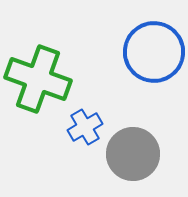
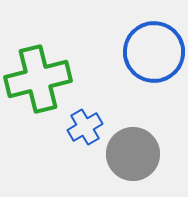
green cross: rotated 34 degrees counterclockwise
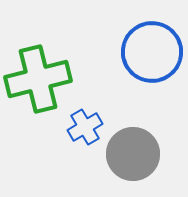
blue circle: moved 2 px left
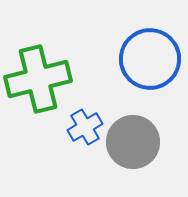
blue circle: moved 2 px left, 7 px down
gray circle: moved 12 px up
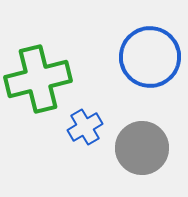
blue circle: moved 2 px up
gray circle: moved 9 px right, 6 px down
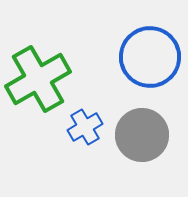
green cross: rotated 16 degrees counterclockwise
gray circle: moved 13 px up
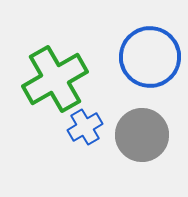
green cross: moved 17 px right
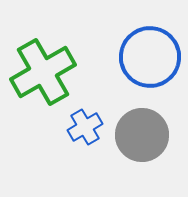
green cross: moved 12 px left, 7 px up
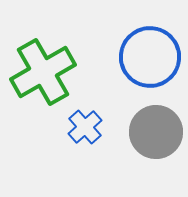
blue cross: rotated 12 degrees counterclockwise
gray circle: moved 14 px right, 3 px up
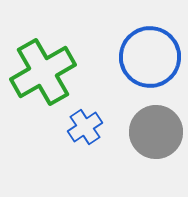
blue cross: rotated 8 degrees clockwise
